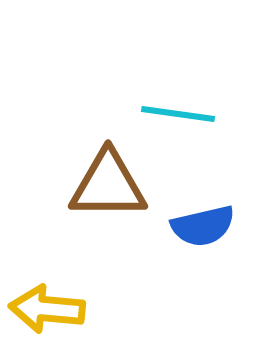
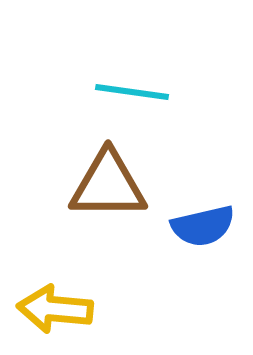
cyan line: moved 46 px left, 22 px up
yellow arrow: moved 8 px right
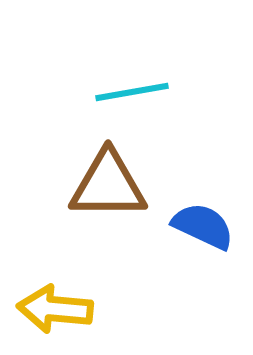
cyan line: rotated 18 degrees counterclockwise
blue semicircle: rotated 142 degrees counterclockwise
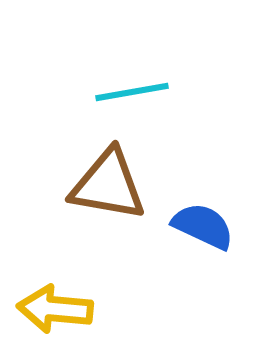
brown triangle: rotated 10 degrees clockwise
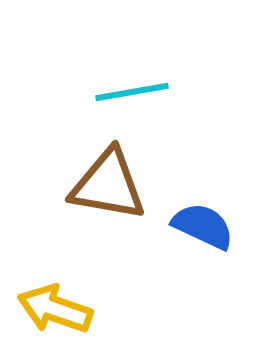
yellow arrow: rotated 14 degrees clockwise
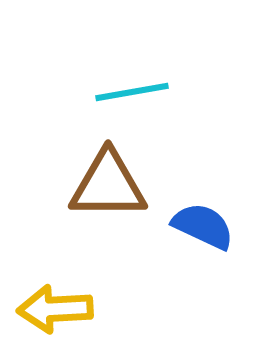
brown triangle: rotated 10 degrees counterclockwise
yellow arrow: rotated 22 degrees counterclockwise
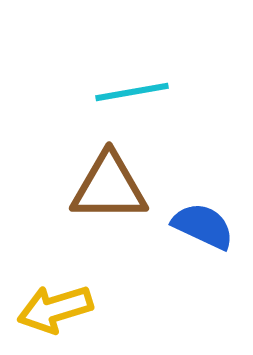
brown triangle: moved 1 px right, 2 px down
yellow arrow: rotated 14 degrees counterclockwise
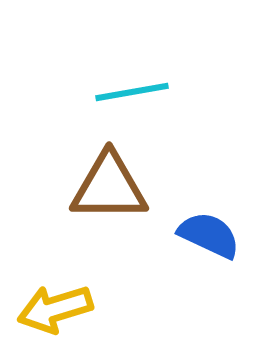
blue semicircle: moved 6 px right, 9 px down
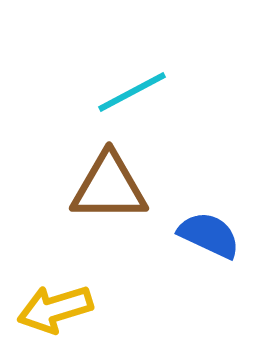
cyan line: rotated 18 degrees counterclockwise
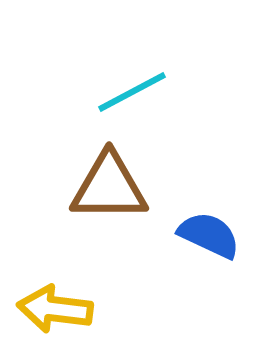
yellow arrow: rotated 24 degrees clockwise
